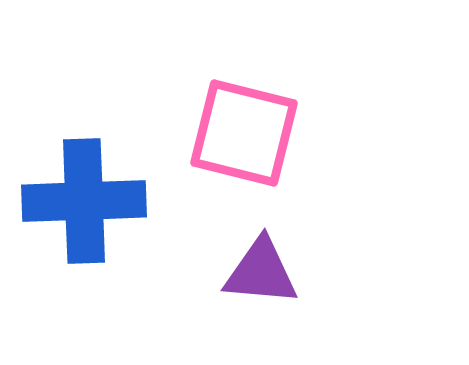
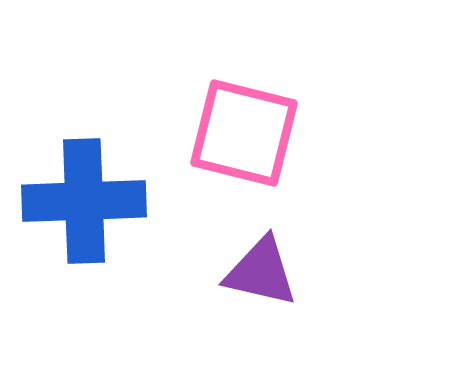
purple triangle: rotated 8 degrees clockwise
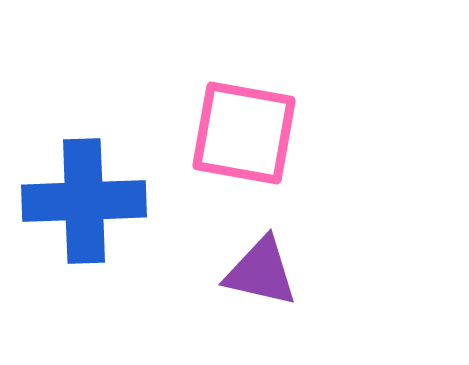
pink square: rotated 4 degrees counterclockwise
